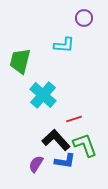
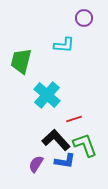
green trapezoid: moved 1 px right
cyan cross: moved 4 px right
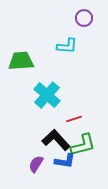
cyan L-shape: moved 3 px right, 1 px down
green trapezoid: rotated 72 degrees clockwise
green L-shape: moved 2 px left; rotated 96 degrees clockwise
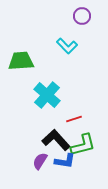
purple circle: moved 2 px left, 2 px up
cyan L-shape: rotated 40 degrees clockwise
purple semicircle: moved 4 px right, 3 px up
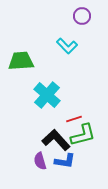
green L-shape: moved 10 px up
purple semicircle: rotated 48 degrees counterclockwise
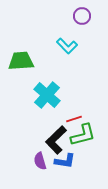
black L-shape: rotated 92 degrees counterclockwise
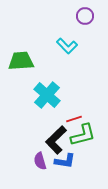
purple circle: moved 3 px right
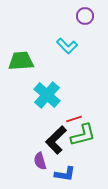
blue L-shape: moved 13 px down
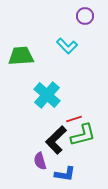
green trapezoid: moved 5 px up
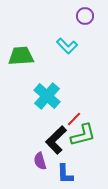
cyan cross: moved 1 px down
red line: rotated 28 degrees counterclockwise
blue L-shape: rotated 80 degrees clockwise
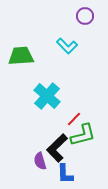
black L-shape: moved 1 px right, 8 px down
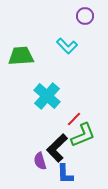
green L-shape: rotated 8 degrees counterclockwise
